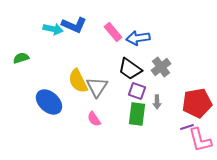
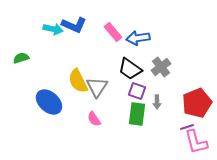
red pentagon: rotated 12 degrees counterclockwise
pink L-shape: moved 4 px left, 2 px down
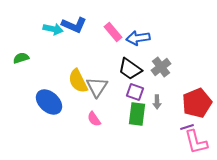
purple square: moved 2 px left, 1 px down
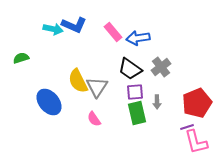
purple square: rotated 24 degrees counterclockwise
blue ellipse: rotated 8 degrees clockwise
green rectangle: moved 1 px up; rotated 20 degrees counterclockwise
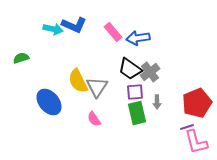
gray cross: moved 11 px left, 5 px down
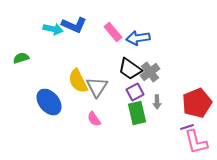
purple square: rotated 24 degrees counterclockwise
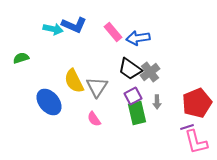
yellow semicircle: moved 4 px left
purple square: moved 2 px left, 4 px down
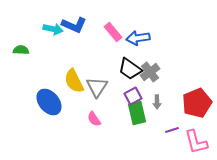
green semicircle: moved 8 px up; rotated 21 degrees clockwise
purple line: moved 15 px left, 3 px down
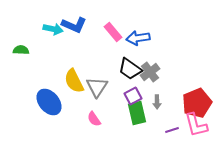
pink L-shape: moved 17 px up
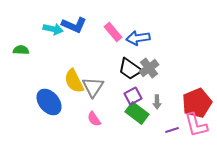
gray cross: moved 1 px left, 4 px up
gray triangle: moved 4 px left
green rectangle: rotated 40 degrees counterclockwise
